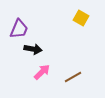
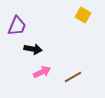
yellow square: moved 2 px right, 3 px up
purple trapezoid: moved 2 px left, 3 px up
pink arrow: rotated 18 degrees clockwise
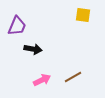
yellow square: rotated 21 degrees counterclockwise
pink arrow: moved 8 px down
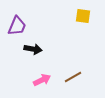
yellow square: moved 1 px down
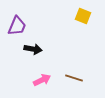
yellow square: rotated 14 degrees clockwise
brown line: moved 1 px right, 1 px down; rotated 48 degrees clockwise
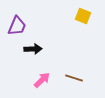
black arrow: rotated 12 degrees counterclockwise
pink arrow: rotated 18 degrees counterclockwise
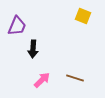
black arrow: rotated 96 degrees clockwise
brown line: moved 1 px right
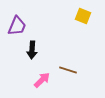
black arrow: moved 1 px left, 1 px down
brown line: moved 7 px left, 8 px up
